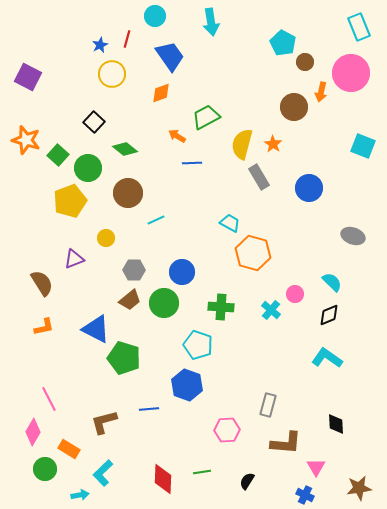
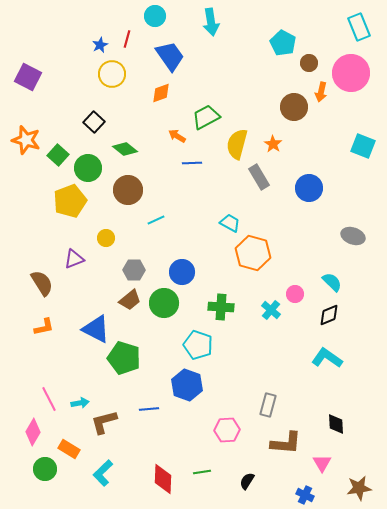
brown circle at (305, 62): moved 4 px right, 1 px down
yellow semicircle at (242, 144): moved 5 px left
brown circle at (128, 193): moved 3 px up
pink triangle at (316, 467): moved 6 px right, 4 px up
cyan arrow at (80, 495): moved 92 px up
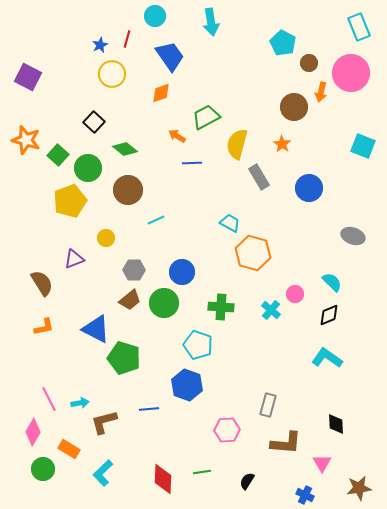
orange star at (273, 144): moved 9 px right
green circle at (45, 469): moved 2 px left
